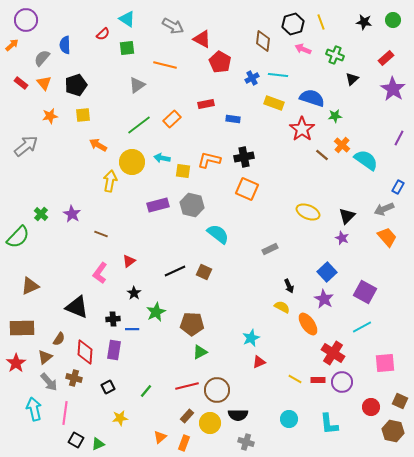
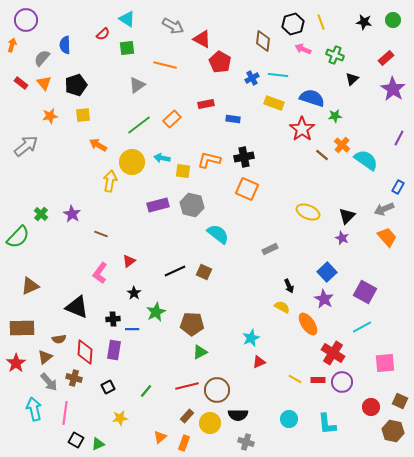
orange arrow at (12, 45): rotated 32 degrees counterclockwise
brown semicircle at (59, 339): rotated 48 degrees clockwise
cyan L-shape at (329, 424): moved 2 px left
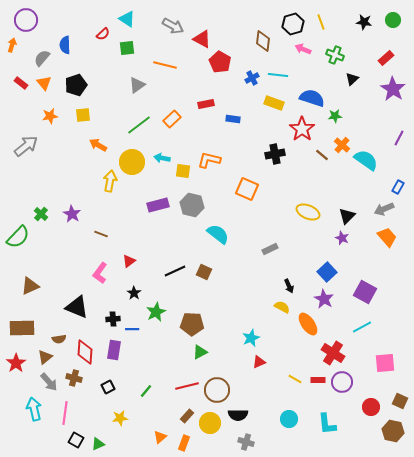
black cross at (244, 157): moved 31 px right, 3 px up
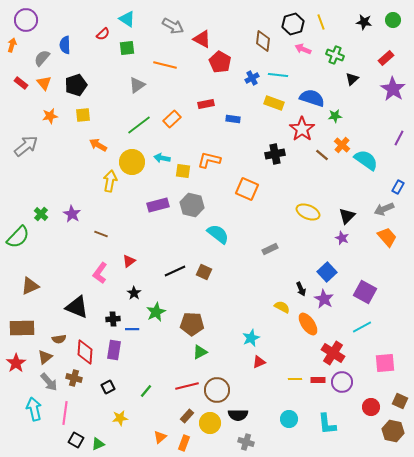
black arrow at (289, 286): moved 12 px right, 3 px down
yellow line at (295, 379): rotated 32 degrees counterclockwise
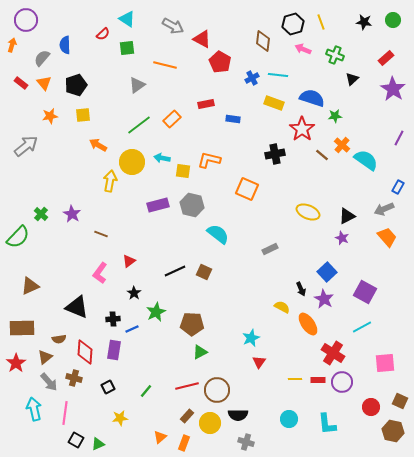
black triangle at (347, 216): rotated 18 degrees clockwise
blue line at (132, 329): rotated 24 degrees counterclockwise
red triangle at (259, 362): rotated 32 degrees counterclockwise
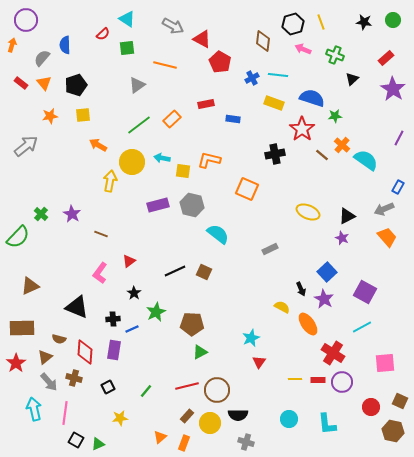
brown semicircle at (59, 339): rotated 24 degrees clockwise
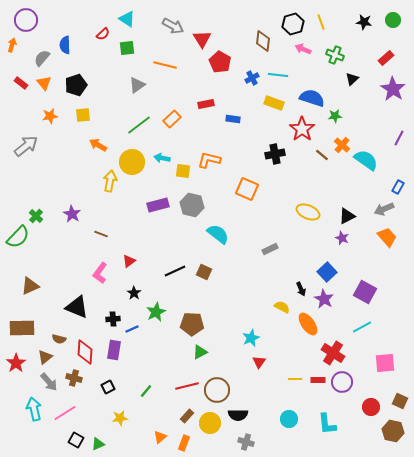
red triangle at (202, 39): rotated 30 degrees clockwise
green cross at (41, 214): moved 5 px left, 2 px down
pink line at (65, 413): rotated 50 degrees clockwise
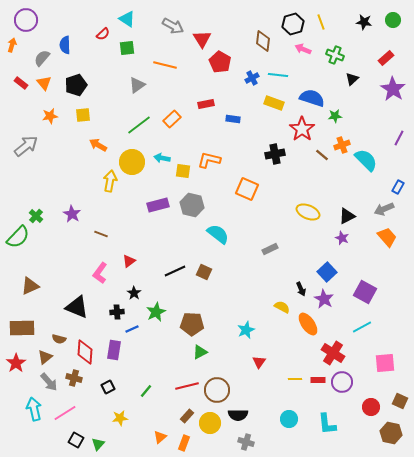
orange cross at (342, 145): rotated 28 degrees clockwise
cyan semicircle at (366, 160): rotated 10 degrees clockwise
black cross at (113, 319): moved 4 px right, 7 px up
cyan star at (251, 338): moved 5 px left, 8 px up
brown hexagon at (393, 431): moved 2 px left, 2 px down
green triangle at (98, 444): rotated 24 degrees counterclockwise
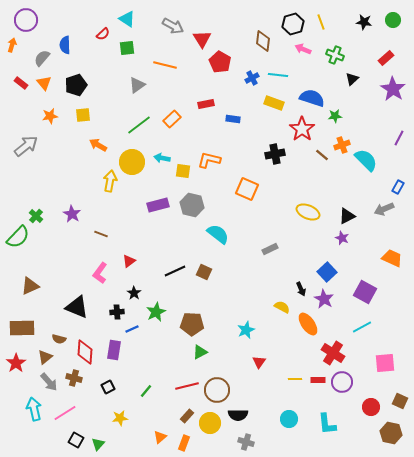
orange trapezoid at (387, 237): moved 5 px right, 21 px down; rotated 25 degrees counterclockwise
